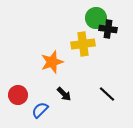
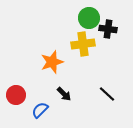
green circle: moved 7 px left
red circle: moved 2 px left
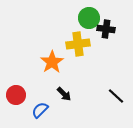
black cross: moved 2 px left
yellow cross: moved 5 px left
orange star: rotated 15 degrees counterclockwise
black line: moved 9 px right, 2 px down
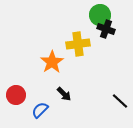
green circle: moved 11 px right, 3 px up
black cross: rotated 12 degrees clockwise
black line: moved 4 px right, 5 px down
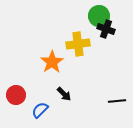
green circle: moved 1 px left, 1 px down
black line: moved 3 px left; rotated 48 degrees counterclockwise
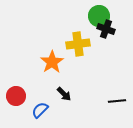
red circle: moved 1 px down
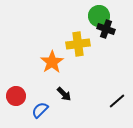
black line: rotated 36 degrees counterclockwise
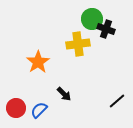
green circle: moved 7 px left, 3 px down
orange star: moved 14 px left
red circle: moved 12 px down
blue semicircle: moved 1 px left
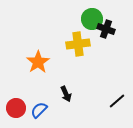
black arrow: moved 2 px right; rotated 21 degrees clockwise
